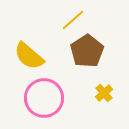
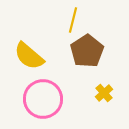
yellow line: rotated 35 degrees counterclockwise
pink circle: moved 1 px left, 1 px down
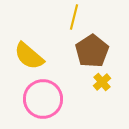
yellow line: moved 1 px right, 3 px up
brown pentagon: moved 5 px right
yellow cross: moved 2 px left, 11 px up
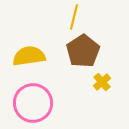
brown pentagon: moved 9 px left
yellow semicircle: rotated 132 degrees clockwise
pink circle: moved 10 px left, 4 px down
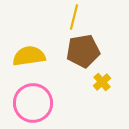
brown pentagon: rotated 24 degrees clockwise
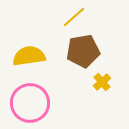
yellow line: rotated 35 degrees clockwise
pink circle: moved 3 px left
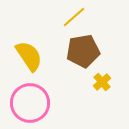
yellow semicircle: rotated 64 degrees clockwise
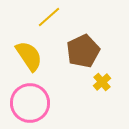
yellow line: moved 25 px left
brown pentagon: rotated 16 degrees counterclockwise
